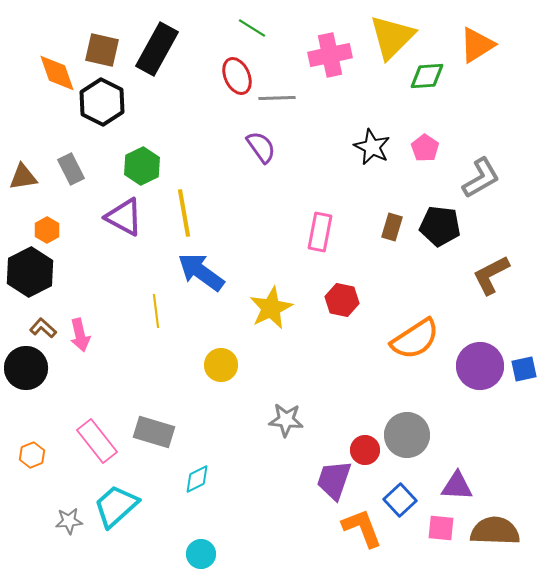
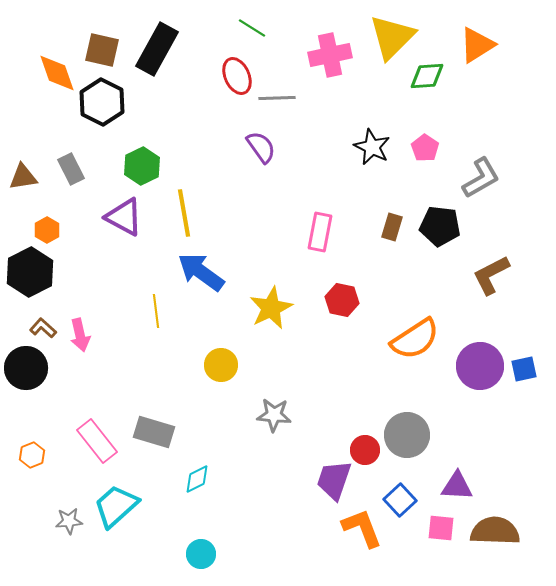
gray star at (286, 420): moved 12 px left, 5 px up
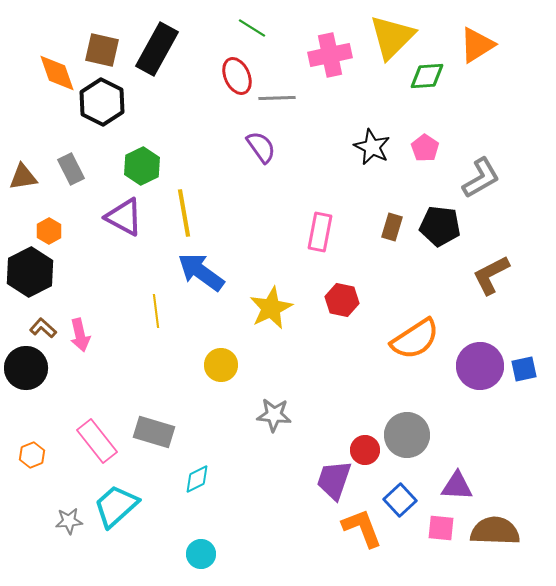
orange hexagon at (47, 230): moved 2 px right, 1 px down
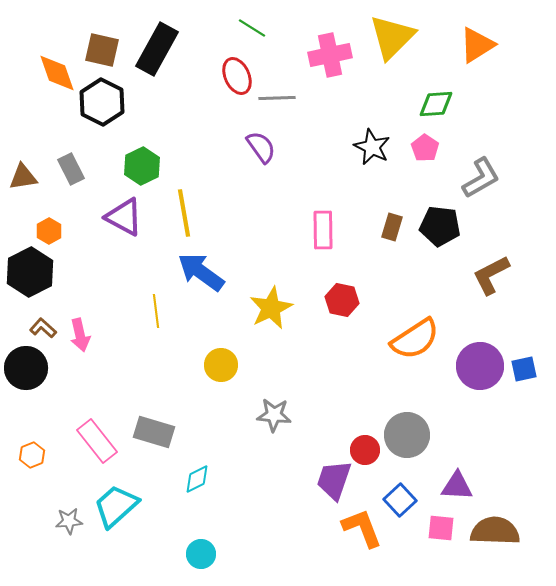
green diamond at (427, 76): moved 9 px right, 28 px down
pink rectangle at (320, 232): moved 3 px right, 2 px up; rotated 12 degrees counterclockwise
